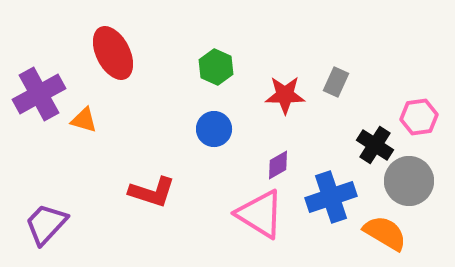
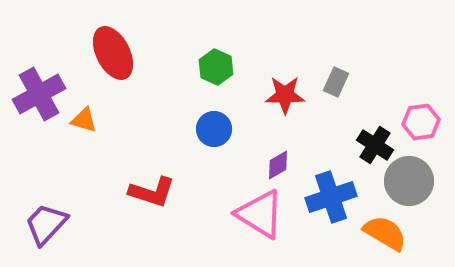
pink hexagon: moved 2 px right, 5 px down
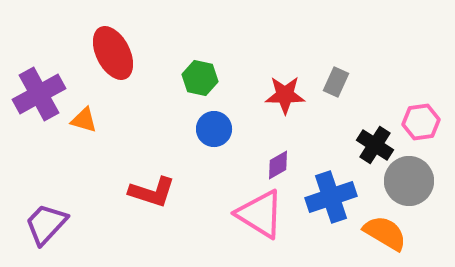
green hexagon: moved 16 px left, 11 px down; rotated 12 degrees counterclockwise
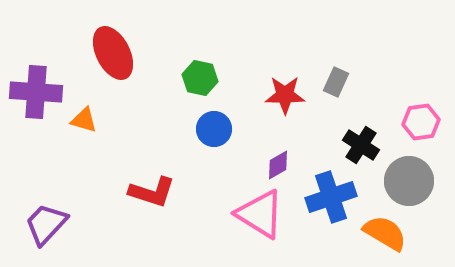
purple cross: moved 3 px left, 2 px up; rotated 33 degrees clockwise
black cross: moved 14 px left
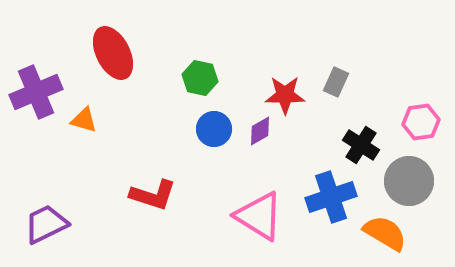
purple cross: rotated 27 degrees counterclockwise
purple diamond: moved 18 px left, 34 px up
red L-shape: moved 1 px right, 3 px down
pink triangle: moved 1 px left, 2 px down
purple trapezoid: rotated 21 degrees clockwise
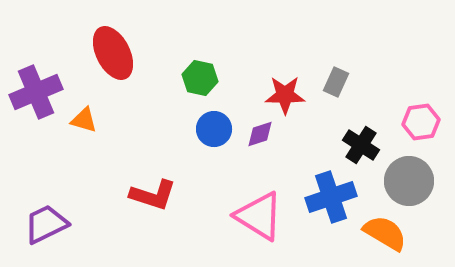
purple diamond: moved 3 px down; rotated 12 degrees clockwise
